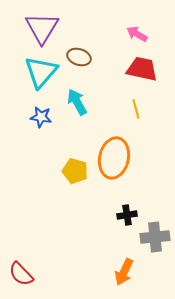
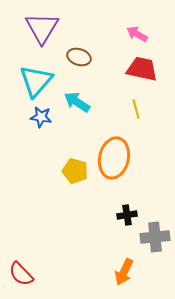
cyan triangle: moved 5 px left, 9 px down
cyan arrow: rotated 28 degrees counterclockwise
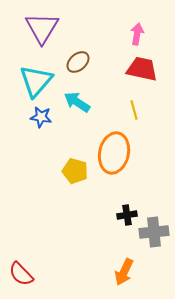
pink arrow: rotated 70 degrees clockwise
brown ellipse: moved 1 px left, 5 px down; rotated 60 degrees counterclockwise
yellow line: moved 2 px left, 1 px down
orange ellipse: moved 5 px up
gray cross: moved 1 px left, 5 px up
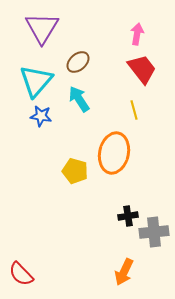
red trapezoid: rotated 40 degrees clockwise
cyan arrow: moved 2 px right, 3 px up; rotated 24 degrees clockwise
blue star: moved 1 px up
black cross: moved 1 px right, 1 px down
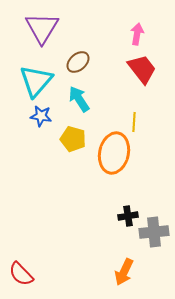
yellow line: moved 12 px down; rotated 18 degrees clockwise
yellow pentagon: moved 2 px left, 32 px up
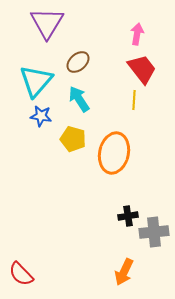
purple triangle: moved 5 px right, 5 px up
yellow line: moved 22 px up
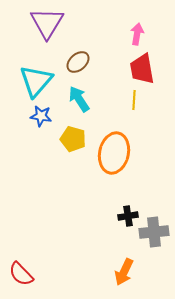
red trapezoid: rotated 152 degrees counterclockwise
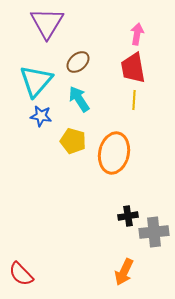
red trapezoid: moved 9 px left, 1 px up
yellow pentagon: moved 2 px down
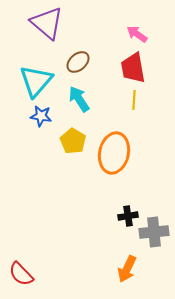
purple triangle: rotated 21 degrees counterclockwise
pink arrow: rotated 65 degrees counterclockwise
yellow pentagon: rotated 15 degrees clockwise
orange arrow: moved 3 px right, 3 px up
